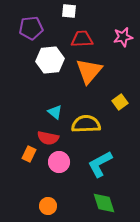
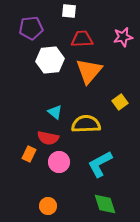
green diamond: moved 1 px right, 1 px down
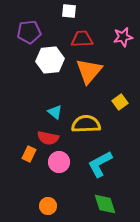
purple pentagon: moved 2 px left, 4 px down
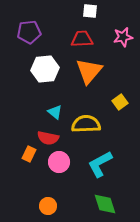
white square: moved 21 px right
white hexagon: moved 5 px left, 9 px down
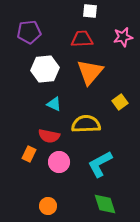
orange triangle: moved 1 px right, 1 px down
cyan triangle: moved 1 px left, 8 px up; rotated 14 degrees counterclockwise
red semicircle: moved 1 px right, 2 px up
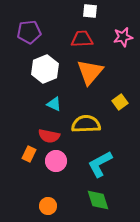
white hexagon: rotated 16 degrees counterclockwise
pink circle: moved 3 px left, 1 px up
green diamond: moved 7 px left, 4 px up
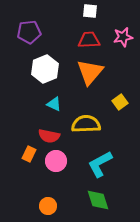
red trapezoid: moved 7 px right, 1 px down
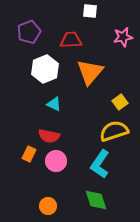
purple pentagon: rotated 15 degrees counterclockwise
red trapezoid: moved 18 px left
yellow semicircle: moved 28 px right, 7 px down; rotated 16 degrees counterclockwise
cyan L-shape: rotated 28 degrees counterclockwise
green diamond: moved 2 px left
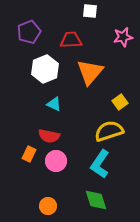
yellow semicircle: moved 5 px left
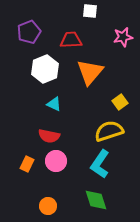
orange rectangle: moved 2 px left, 10 px down
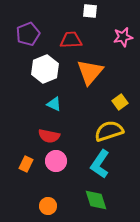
purple pentagon: moved 1 px left, 2 px down
orange rectangle: moved 1 px left
